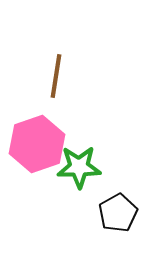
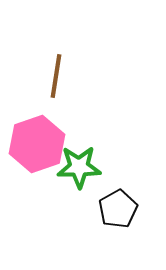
black pentagon: moved 4 px up
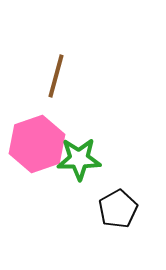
brown line: rotated 6 degrees clockwise
green star: moved 8 px up
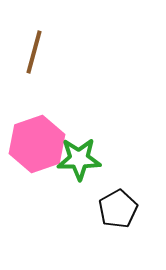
brown line: moved 22 px left, 24 px up
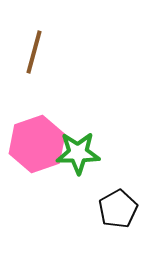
green star: moved 1 px left, 6 px up
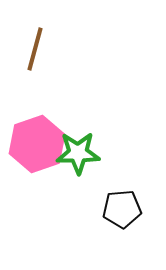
brown line: moved 1 px right, 3 px up
black pentagon: moved 4 px right; rotated 24 degrees clockwise
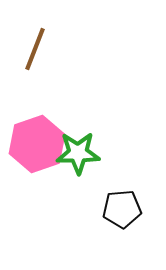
brown line: rotated 6 degrees clockwise
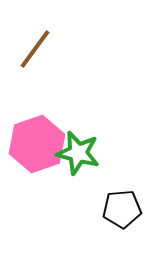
brown line: rotated 15 degrees clockwise
green star: rotated 15 degrees clockwise
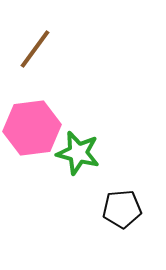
pink hexagon: moved 5 px left, 16 px up; rotated 12 degrees clockwise
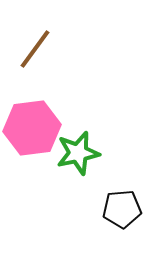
green star: rotated 27 degrees counterclockwise
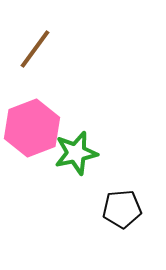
pink hexagon: rotated 14 degrees counterclockwise
green star: moved 2 px left
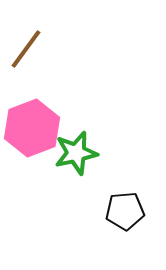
brown line: moved 9 px left
black pentagon: moved 3 px right, 2 px down
